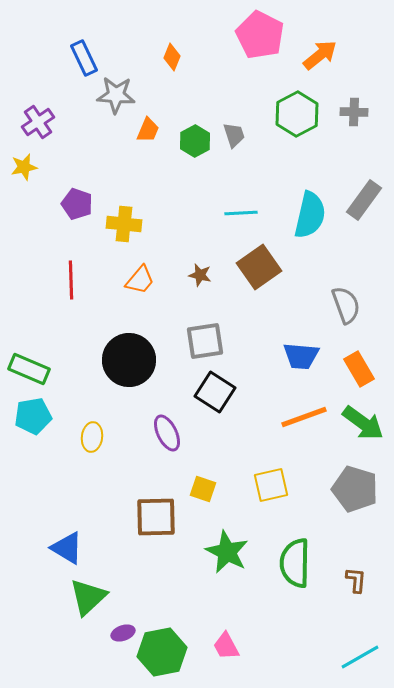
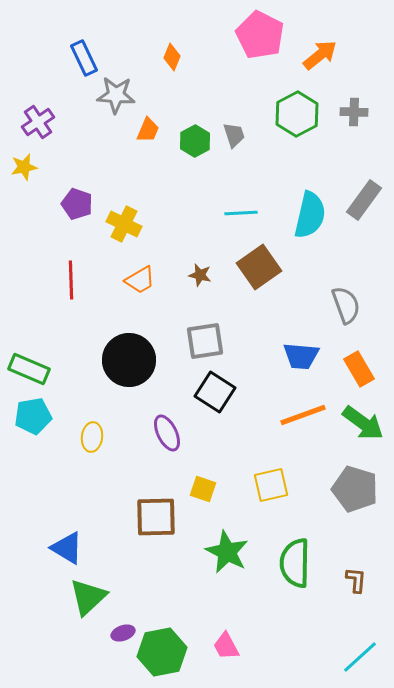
yellow cross at (124, 224): rotated 20 degrees clockwise
orange trapezoid at (140, 280): rotated 20 degrees clockwise
orange line at (304, 417): moved 1 px left, 2 px up
cyan line at (360, 657): rotated 12 degrees counterclockwise
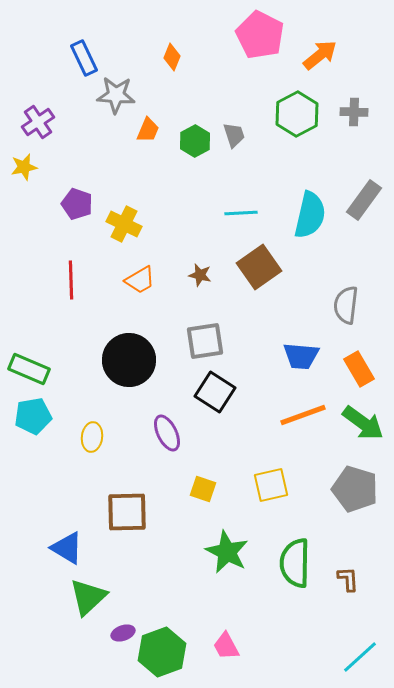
gray semicircle at (346, 305): rotated 153 degrees counterclockwise
brown square at (156, 517): moved 29 px left, 5 px up
brown L-shape at (356, 580): moved 8 px left, 1 px up; rotated 8 degrees counterclockwise
green hexagon at (162, 652): rotated 9 degrees counterclockwise
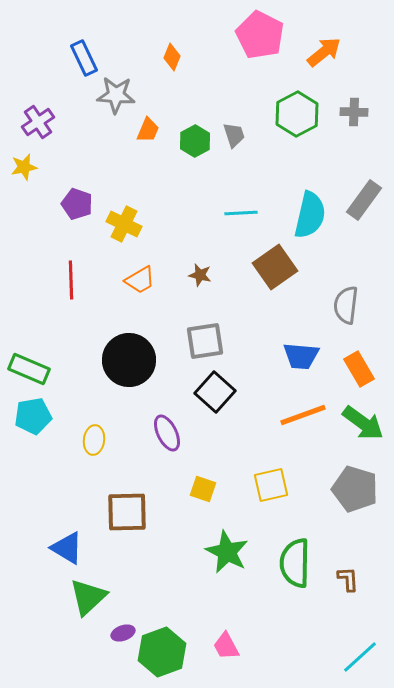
orange arrow at (320, 55): moved 4 px right, 3 px up
brown square at (259, 267): moved 16 px right
black square at (215, 392): rotated 9 degrees clockwise
yellow ellipse at (92, 437): moved 2 px right, 3 px down
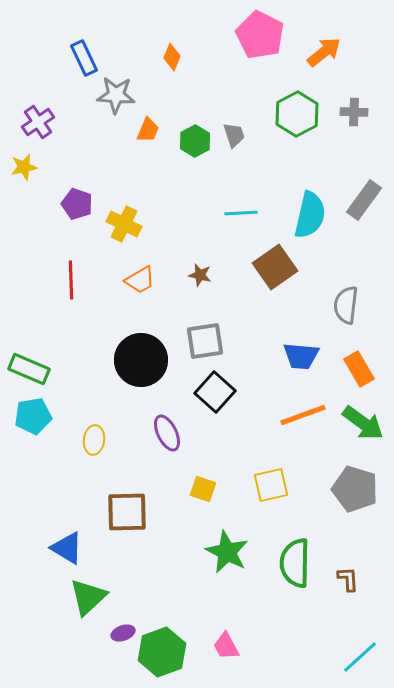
black circle at (129, 360): moved 12 px right
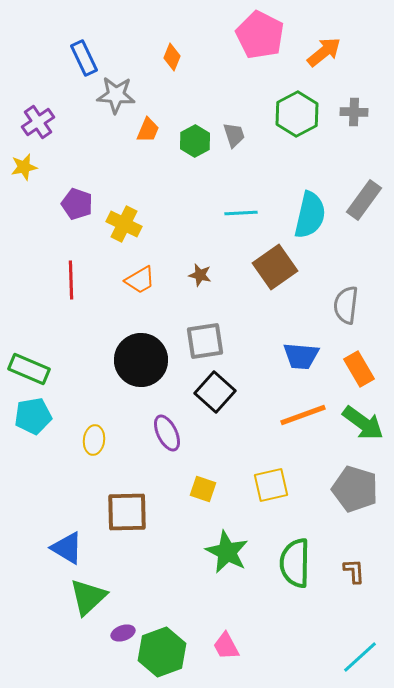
brown L-shape at (348, 579): moved 6 px right, 8 px up
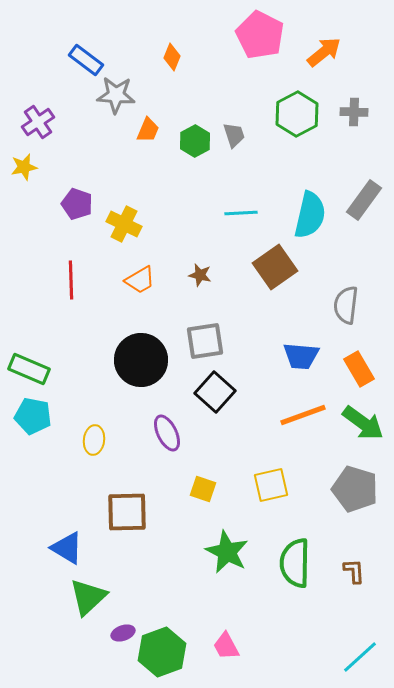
blue rectangle at (84, 58): moved 2 px right, 2 px down; rotated 28 degrees counterclockwise
cyan pentagon at (33, 416): rotated 21 degrees clockwise
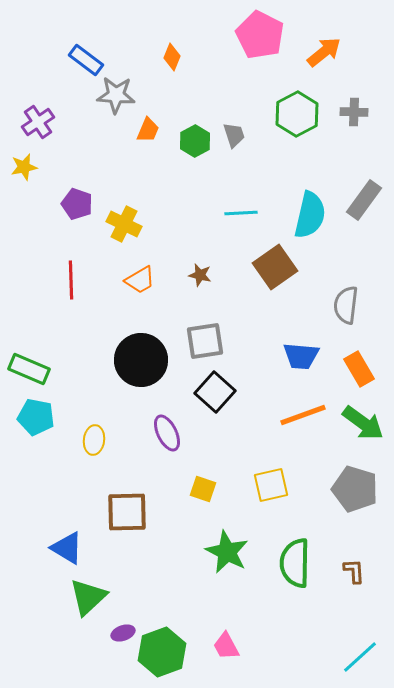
cyan pentagon at (33, 416): moved 3 px right, 1 px down
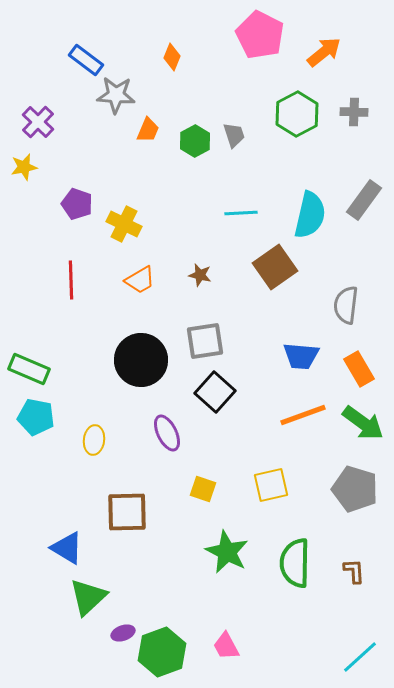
purple cross at (38, 122): rotated 12 degrees counterclockwise
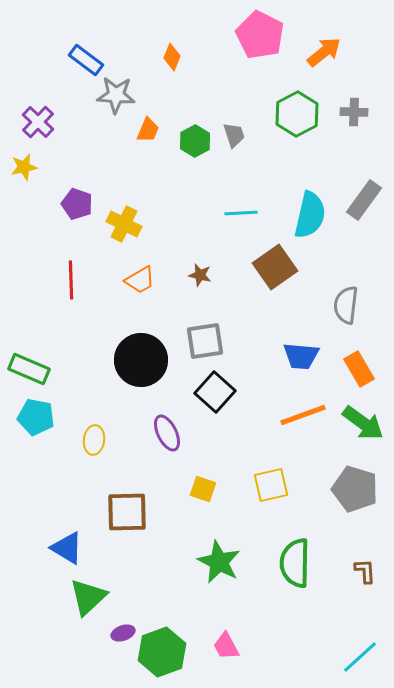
green star at (227, 552): moved 8 px left, 10 px down
brown L-shape at (354, 571): moved 11 px right
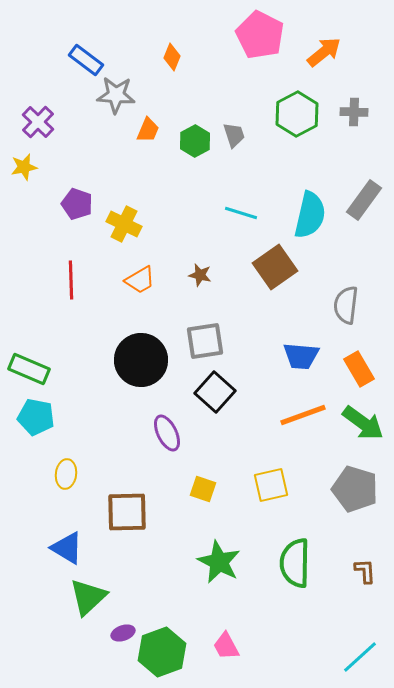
cyan line at (241, 213): rotated 20 degrees clockwise
yellow ellipse at (94, 440): moved 28 px left, 34 px down
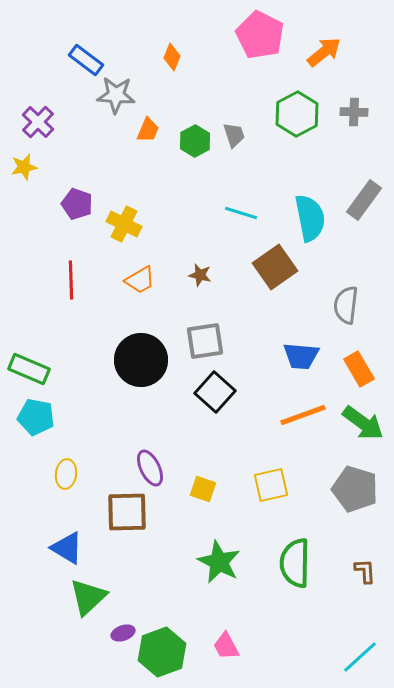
cyan semicircle at (310, 215): moved 3 px down; rotated 24 degrees counterclockwise
purple ellipse at (167, 433): moved 17 px left, 35 px down
